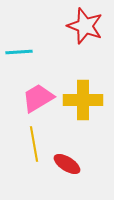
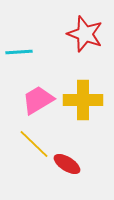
red star: moved 8 px down
pink trapezoid: moved 2 px down
yellow line: rotated 36 degrees counterclockwise
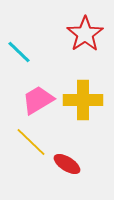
red star: rotated 18 degrees clockwise
cyan line: rotated 48 degrees clockwise
yellow line: moved 3 px left, 2 px up
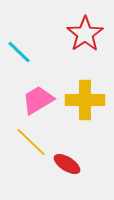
yellow cross: moved 2 px right
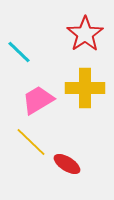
yellow cross: moved 12 px up
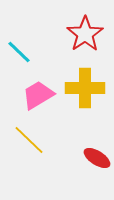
pink trapezoid: moved 5 px up
yellow line: moved 2 px left, 2 px up
red ellipse: moved 30 px right, 6 px up
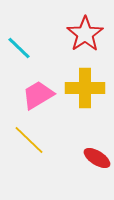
cyan line: moved 4 px up
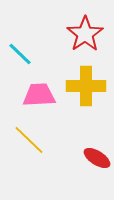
cyan line: moved 1 px right, 6 px down
yellow cross: moved 1 px right, 2 px up
pink trapezoid: moved 1 px right; rotated 28 degrees clockwise
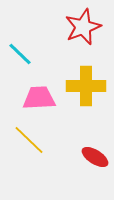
red star: moved 2 px left, 7 px up; rotated 12 degrees clockwise
pink trapezoid: moved 3 px down
red ellipse: moved 2 px left, 1 px up
